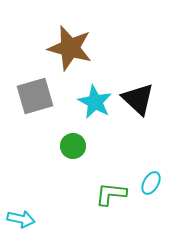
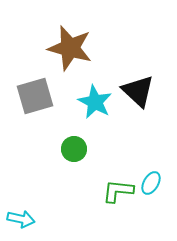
black triangle: moved 8 px up
green circle: moved 1 px right, 3 px down
green L-shape: moved 7 px right, 3 px up
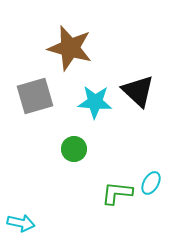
cyan star: rotated 24 degrees counterclockwise
green L-shape: moved 1 px left, 2 px down
cyan arrow: moved 4 px down
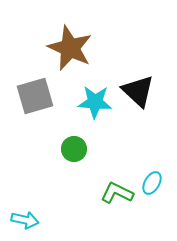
brown star: rotated 9 degrees clockwise
cyan ellipse: moved 1 px right
green L-shape: rotated 20 degrees clockwise
cyan arrow: moved 4 px right, 3 px up
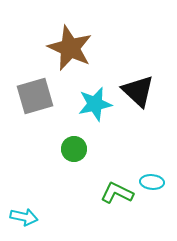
cyan star: moved 2 px down; rotated 16 degrees counterclockwise
cyan ellipse: moved 1 px up; rotated 65 degrees clockwise
cyan arrow: moved 1 px left, 3 px up
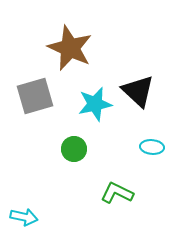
cyan ellipse: moved 35 px up
